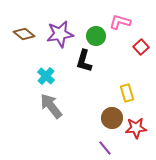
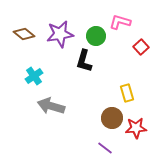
cyan cross: moved 12 px left; rotated 12 degrees clockwise
gray arrow: rotated 36 degrees counterclockwise
purple line: rotated 14 degrees counterclockwise
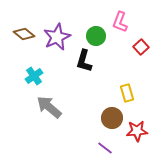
pink L-shape: rotated 85 degrees counterclockwise
purple star: moved 3 px left, 3 px down; rotated 16 degrees counterclockwise
gray arrow: moved 2 px left, 1 px down; rotated 24 degrees clockwise
red star: moved 1 px right, 3 px down
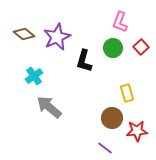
green circle: moved 17 px right, 12 px down
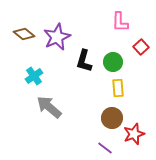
pink L-shape: rotated 20 degrees counterclockwise
green circle: moved 14 px down
yellow rectangle: moved 9 px left, 5 px up; rotated 12 degrees clockwise
red star: moved 3 px left, 3 px down; rotated 15 degrees counterclockwise
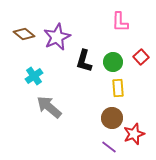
red square: moved 10 px down
purple line: moved 4 px right, 1 px up
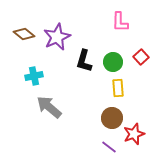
cyan cross: rotated 24 degrees clockwise
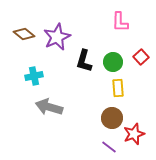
gray arrow: rotated 24 degrees counterclockwise
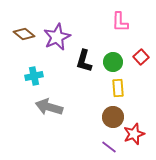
brown circle: moved 1 px right, 1 px up
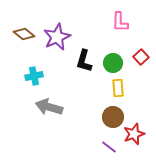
green circle: moved 1 px down
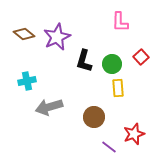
green circle: moved 1 px left, 1 px down
cyan cross: moved 7 px left, 5 px down
gray arrow: rotated 32 degrees counterclockwise
brown circle: moved 19 px left
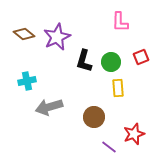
red square: rotated 21 degrees clockwise
green circle: moved 1 px left, 2 px up
